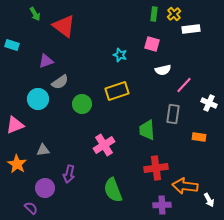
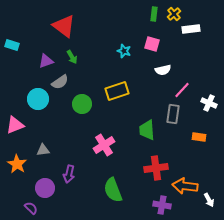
green arrow: moved 37 px right, 43 px down
cyan star: moved 4 px right, 4 px up
pink line: moved 2 px left, 5 px down
purple cross: rotated 12 degrees clockwise
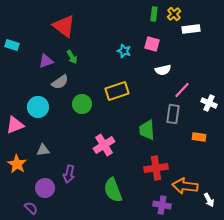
cyan circle: moved 8 px down
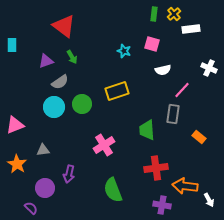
cyan rectangle: rotated 72 degrees clockwise
white cross: moved 35 px up
cyan circle: moved 16 px right
orange rectangle: rotated 32 degrees clockwise
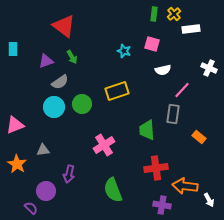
cyan rectangle: moved 1 px right, 4 px down
purple circle: moved 1 px right, 3 px down
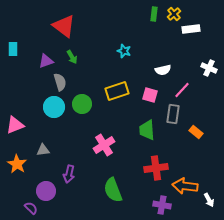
pink square: moved 2 px left, 51 px down
gray semicircle: rotated 72 degrees counterclockwise
orange rectangle: moved 3 px left, 5 px up
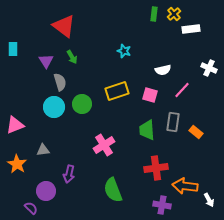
purple triangle: rotated 42 degrees counterclockwise
gray rectangle: moved 8 px down
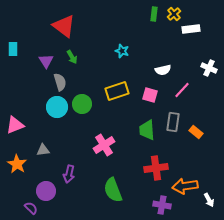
cyan star: moved 2 px left
cyan circle: moved 3 px right
orange arrow: rotated 15 degrees counterclockwise
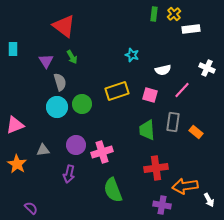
cyan star: moved 10 px right, 4 px down
white cross: moved 2 px left
pink cross: moved 2 px left, 7 px down; rotated 15 degrees clockwise
purple circle: moved 30 px right, 46 px up
